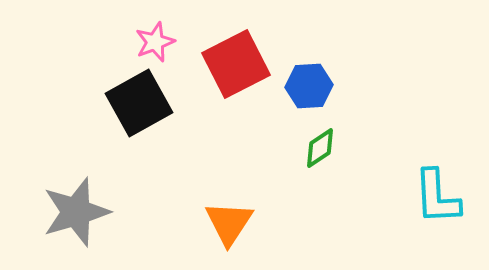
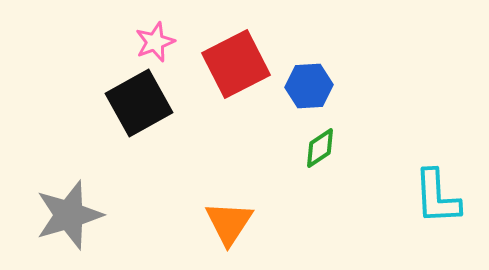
gray star: moved 7 px left, 3 px down
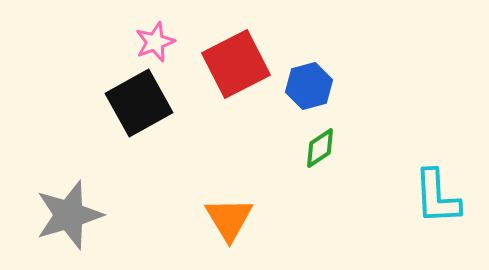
blue hexagon: rotated 12 degrees counterclockwise
orange triangle: moved 4 px up; rotated 4 degrees counterclockwise
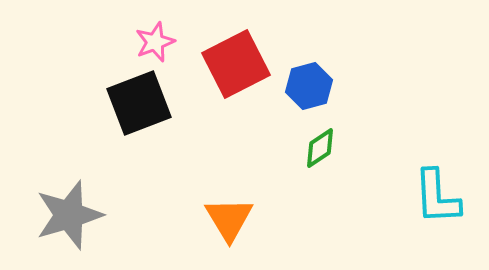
black square: rotated 8 degrees clockwise
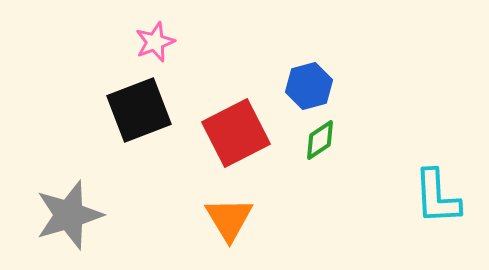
red square: moved 69 px down
black square: moved 7 px down
green diamond: moved 8 px up
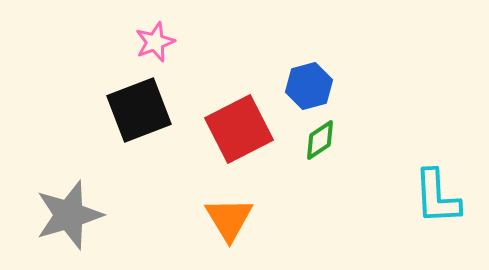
red square: moved 3 px right, 4 px up
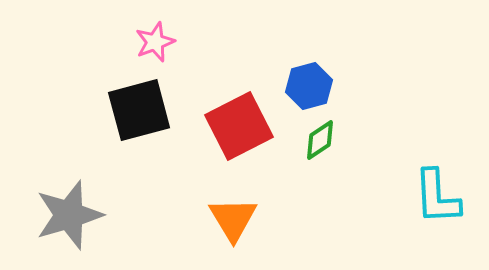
black square: rotated 6 degrees clockwise
red square: moved 3 px up
orange triangle: moved 4 px right
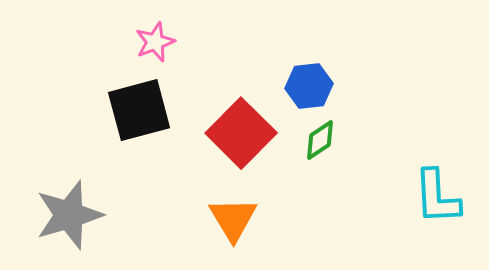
blue hexagon: rotated 9 degrees clockwise
red square: moved 2 px right, 7 px down; rotated 18 degrees counterclockwise
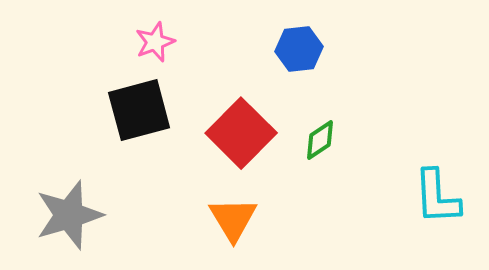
blue hexagon: moved 10 px left, 37 px up
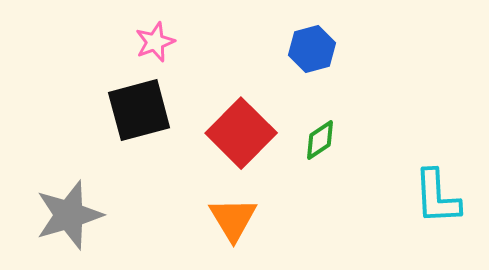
blue hexagon: moved 13 px right; rotated 9 degrees counterclockwise
